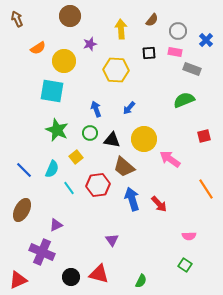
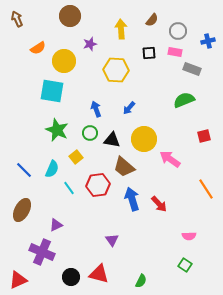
blue cross at (206, 40): moved 2 px right, 1 px down; rotated 32 degrees clockwise
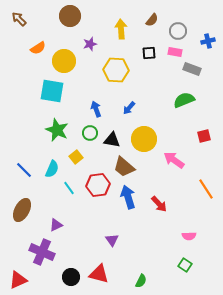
brown arrow at (17, 19): moved 2 px right; rotated 21 degrees counterclockwise
pink arrow at (170, 159): moved 4 px right, 1 px down
blue arrow at (132, 199): moved 4 px left, 2 px up
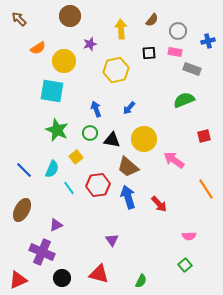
yellow hexagon at (116, 70): rotated 15 degrees counterclockwise
brown trapezoid at (124, 167): moved 4 px right
green square at (185, 265): rotated 16 degrees clockwise
black circle at (71, 277): moved 9 px left, 1 px down
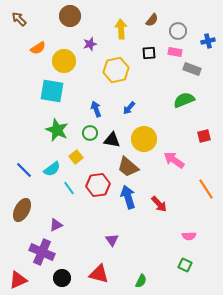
cyan semicircle at (52, 169): rotated 30 degrees clockwise
green square at (185, 265): rotated 24 degrees counterclockwise
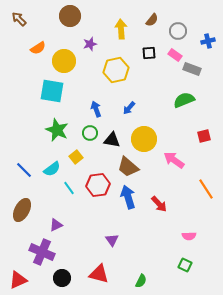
pink rectangle at (175, 52): moved 3 px down; rotated 24 degrees clockwise
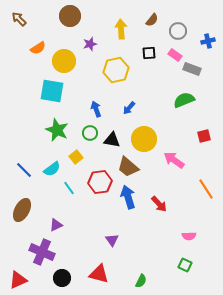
red hexagon at (98, 185): moved 2 px right, 3 px up
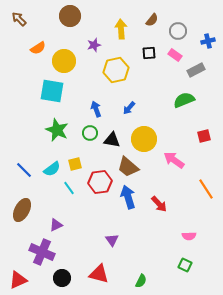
purple star at (90, 44): moved 4 px right, 1 px down
gray rectangle at (192, 69): moved 4 px right, 1 px down; rotated 48 degrees counterclockwise
yellow square at (76, 157): moved 1 px left, 7 px down; rotated 24 degrees clockwise
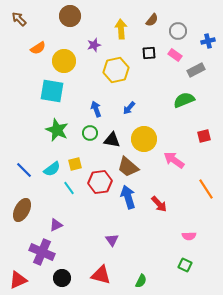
red triangle at (99, 274): moved 2 px right, 1 px down
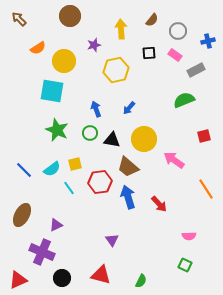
brown ellipse at (22, 210): moved 5 px down
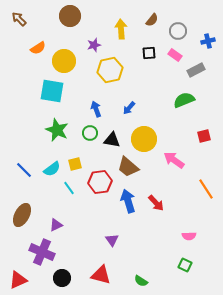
yellow hexagon at (116, 70): moved 6 px left
blue arrow at (128, 197): moved 4 px down
red arrow at (159, 204): moved 3 px left, 1 px up
green semicircle at (141, 281): rotated 96 degrees clockwise
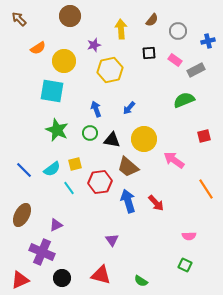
pink rectangle at (175, 55): moved 5 px down
red triangle at (18, 280): moved 2 px right
